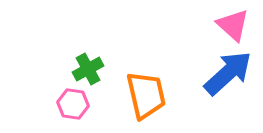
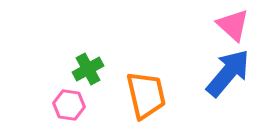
blue arrow: rotated 8 degrees counterclockwise
pink hexagon: moved 4 px left, 1 px down
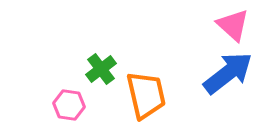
green cross: moved 13 px right; rotated 8 degrees counterclockwise
blue arrow: rotated 12 degrees clockwise
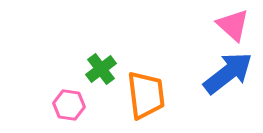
orange trapezoid: rotated 6 degrees clockwise
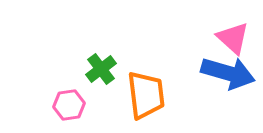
pink triangle: moved 13 px down
blue arrow: rotated 54 degrees clockwise
pink hexagon: rotated 16 degrees counterclockwise
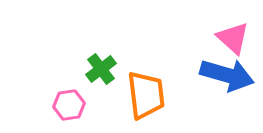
blue arrow: moved 1 px left, 2 px down
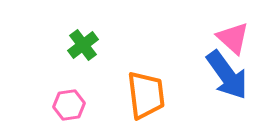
green cross: moved 18 px left, 24 px up
blue arrow: rotated 38 degrees clockwise
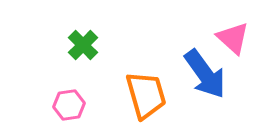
green cross: rotated 8 degrees counterclockwise
blue arrow: moved 22 px left, 1 px up
orange trapezoid: rotated 9 degrees counterclockwise
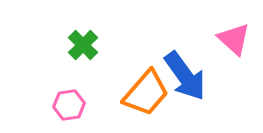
pink triangle: moved 1 px right, 1 px down
blue arrow: moved 20 px left, 2 px down
orange trapezoid: moved 2 px up; rotated 57 degrees clockwise
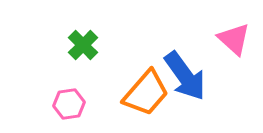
pink hexagon: moved 1 px up
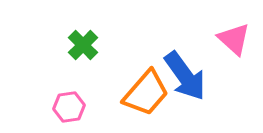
pink hexagon: moved 3 px down
